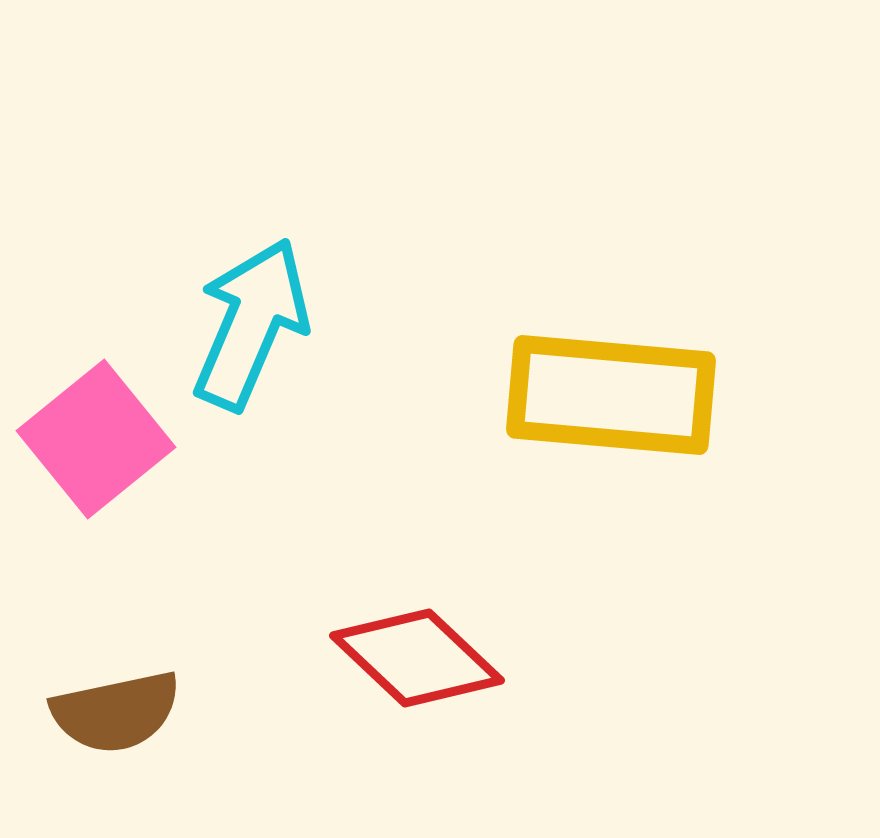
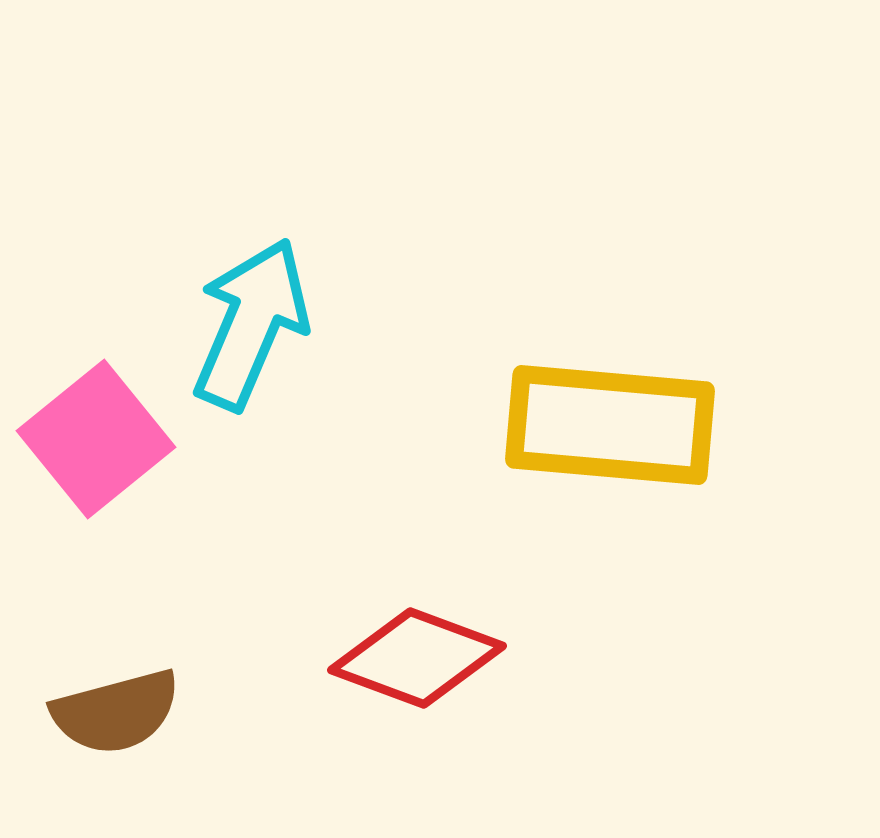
yellow rectangle: moved 1 px left, 30 px down
red diamond: rotated 23 degrees counterclockwise
brown semicircle: rotated 3 degrees counterclockwise
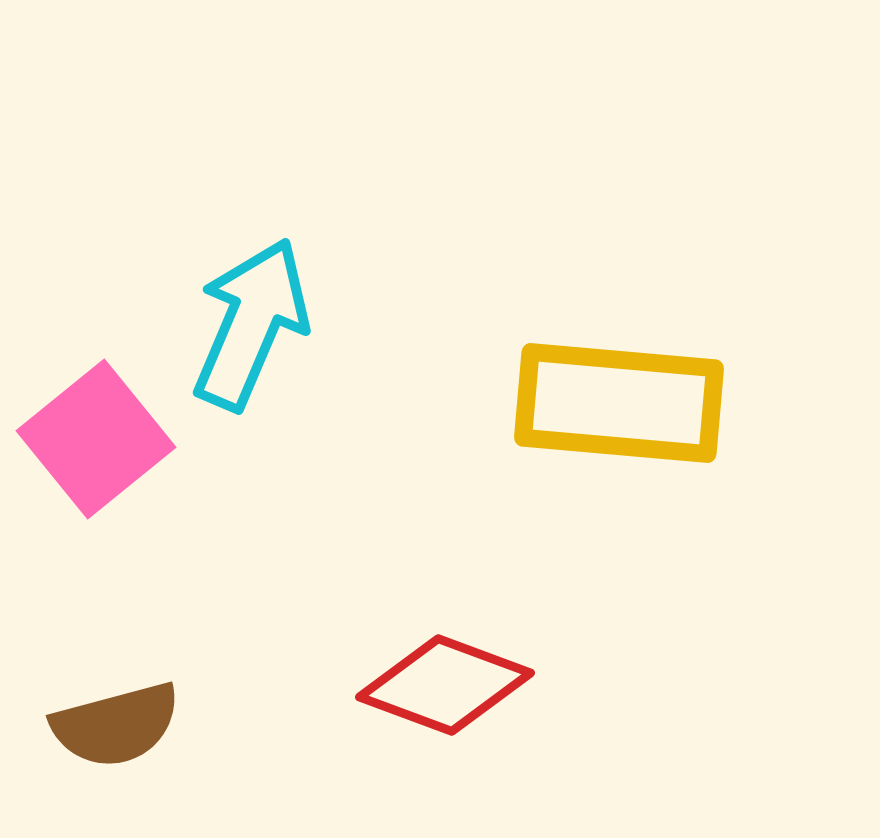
yellow rectangle: moved 9 px right, 22 px up
red diamond: moved 28 px right, 27 px down
brown semicircle: moved 13 px down
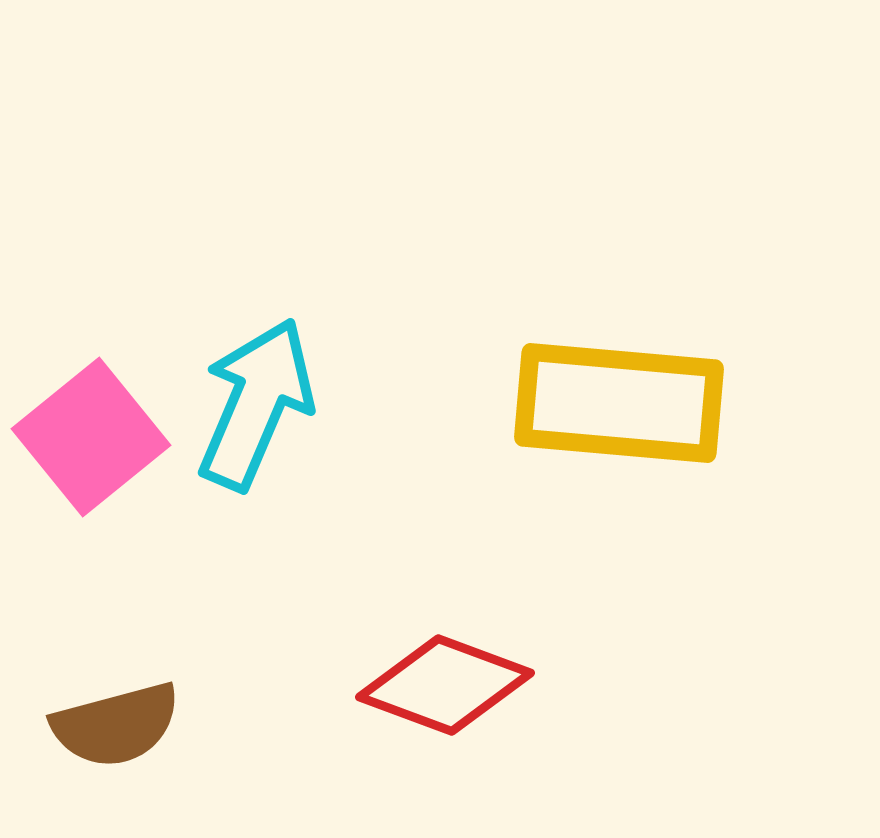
cyan arrow: moved 5 px right, 80 px down
pink square: moved 5 px left, 2 px up
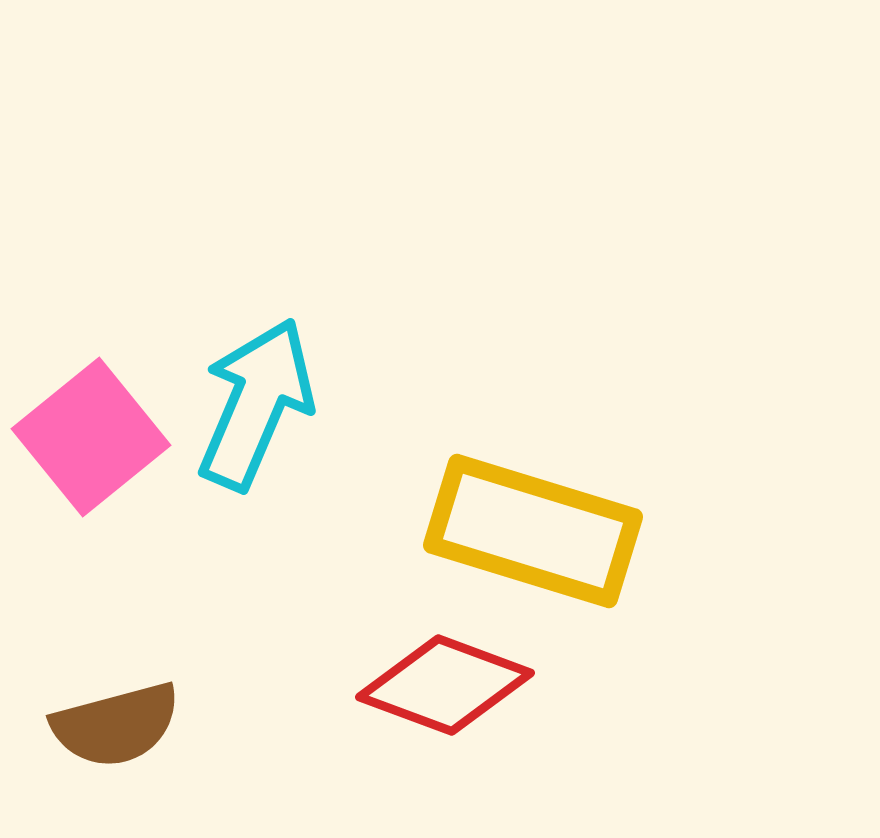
yellow rectangle: moved 86 px left, 128 px down; rotated 12 degrees clockwise
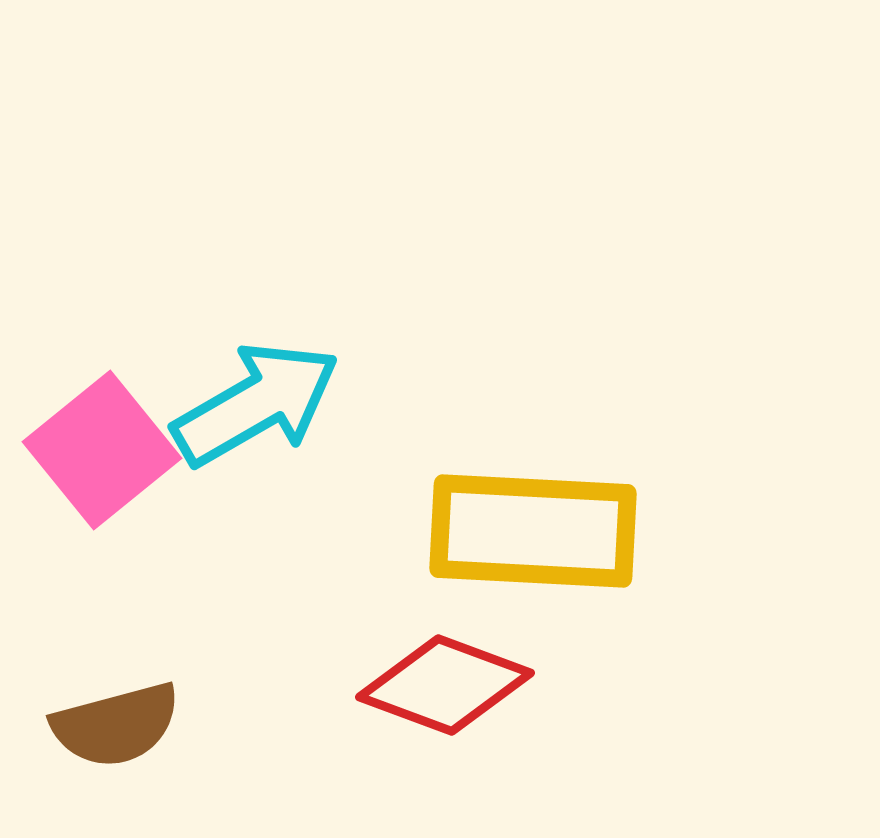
cyan arrow: rotated 37 degrees clockwise
pink square: moved 11 px right, 13 px down
yellow rectangle: rotated 14 degrees counterclockwise
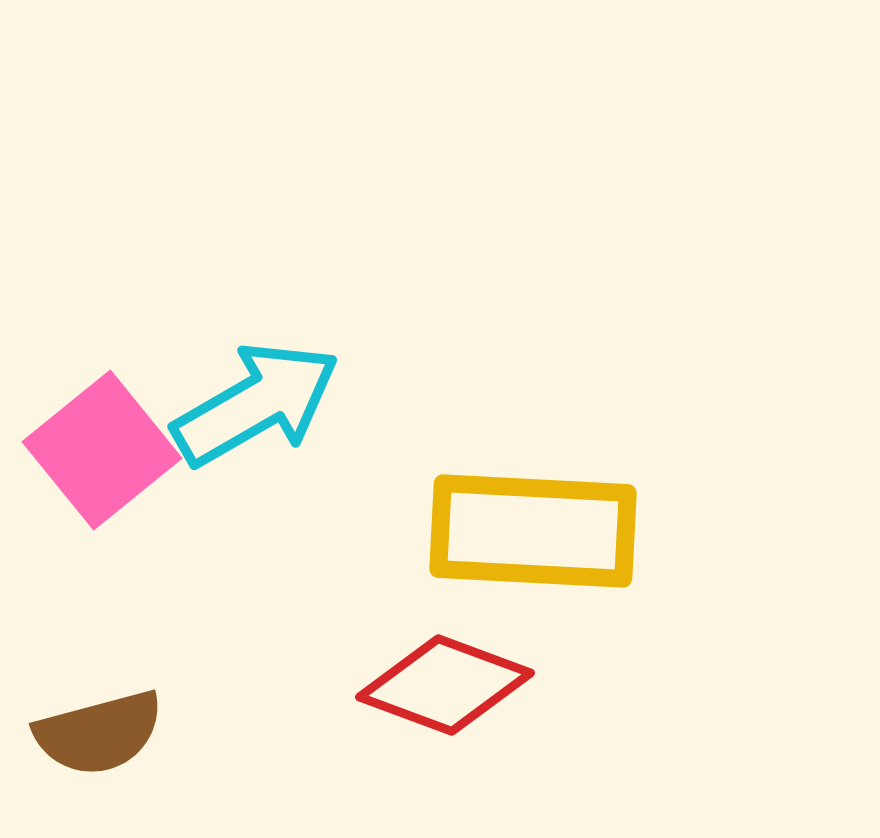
brown semicircle: moved 17 px left, 8 px down
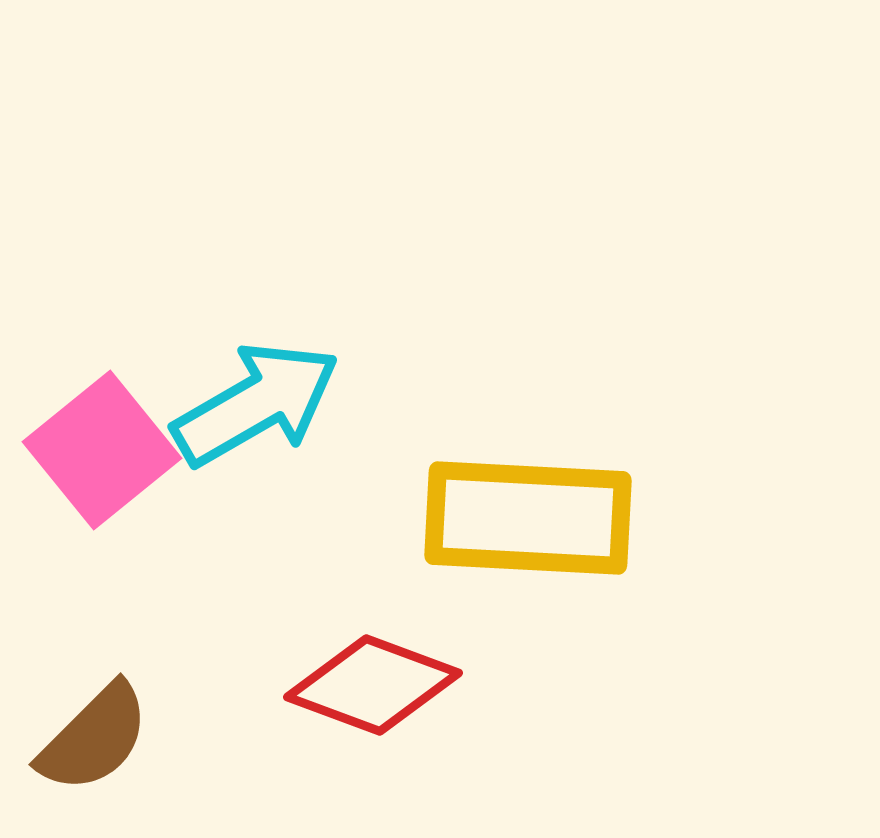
yellow rectangle: moved 5 px left, 13 px up
red diamond: moved 72 px left
brown semicircle: moved 5 px left, 5 px down; rotated 30 degrees counterclockwise
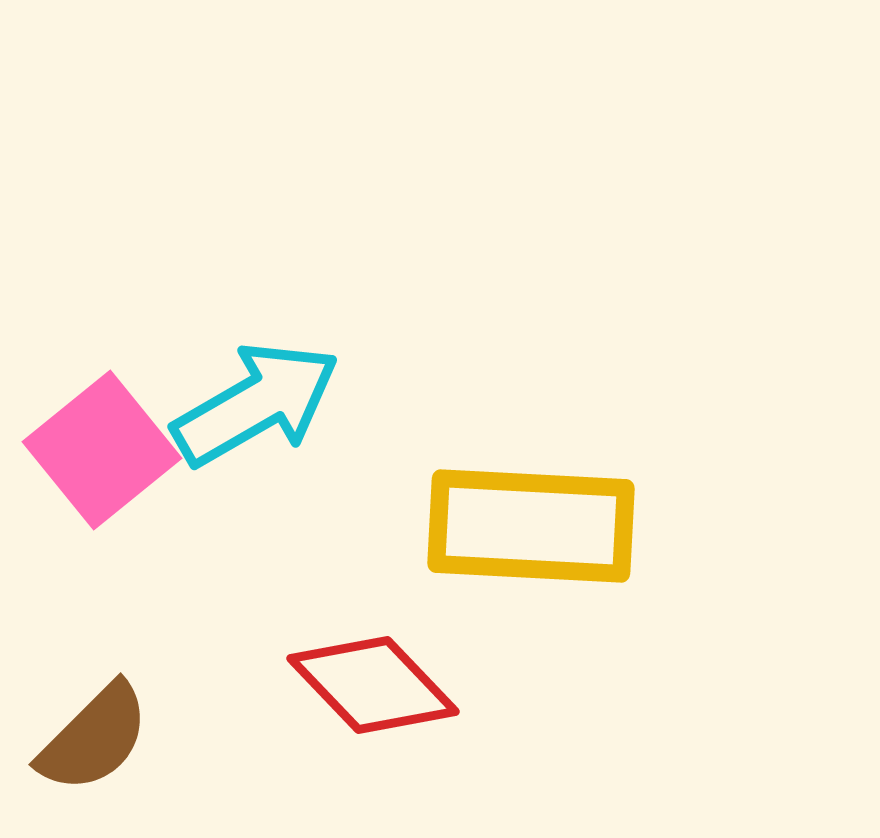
yellow rectangle: moved 3 px right, 8 px down
red diamond: rotated 26 degrees clockwise
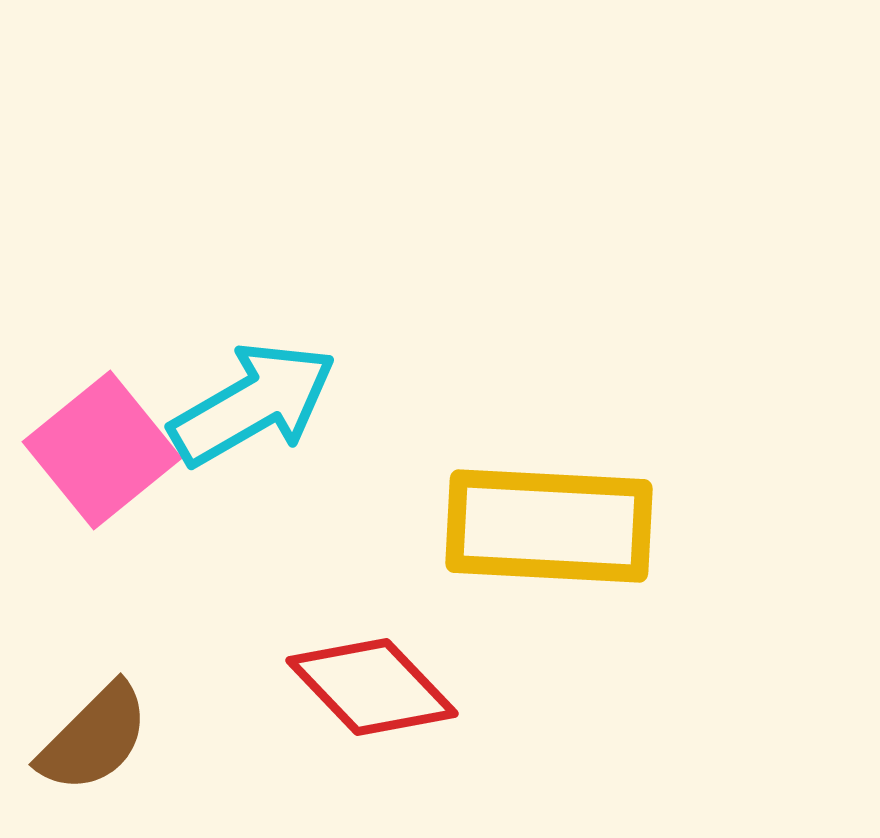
cyan arrow: moved 3 px left
yellow rectangle: moved 18 px right
red diamond: moved 1 px left, 2 px down
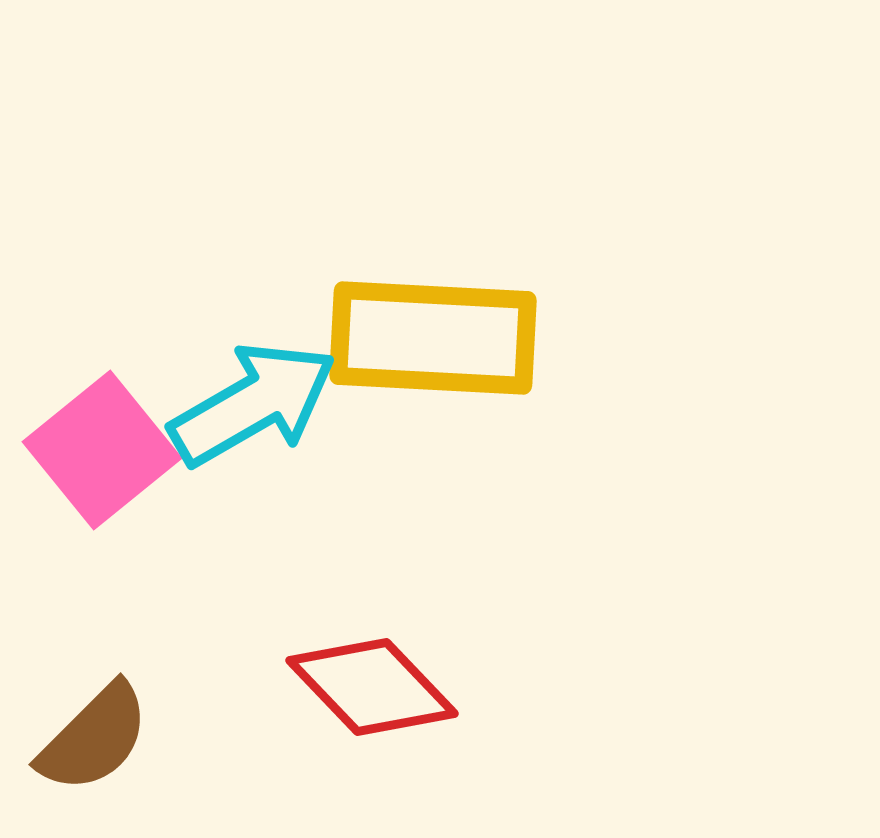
yellow rectangle: moved 116 px left, 188 px up
